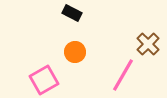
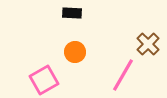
black rectangle: rotated 24 degrees counterclockwise
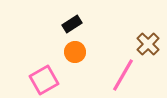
black rectangle: moved 11 px down; rotated 36 degrees counterclockwise
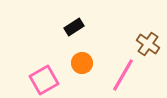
black rectangle: moved 2 px right, 3 px down
brown cross: rotated 10 degrees counterclockwise
orange circle: moved 7 px right, 11 px down
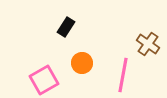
black rectangle: moved 8 px left; rotated 24 degrees counterclockwise
pink line: rotated 20 degrees counterclockwise
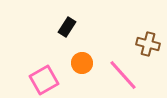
black rectangle: moved 1 px right
brown cross: rotated 20 degrees counterclockwise
pink line: rotated 52 degrees counterclockwise
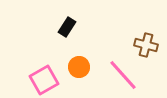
brown cross: moved 2 px left, 1 px down
orange circle: moved 3 px left, 4 px down
